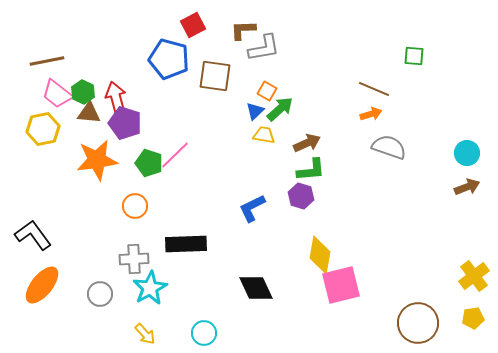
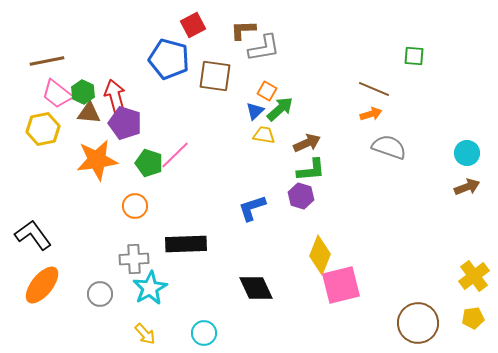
red arrow at (116, 98): moved 1 px left, 2 px up
blue L-shape at (252, 208): rotated 8 degrees clockwise
yellow diamond at (320, 255): rotated 12 degrees clockwise
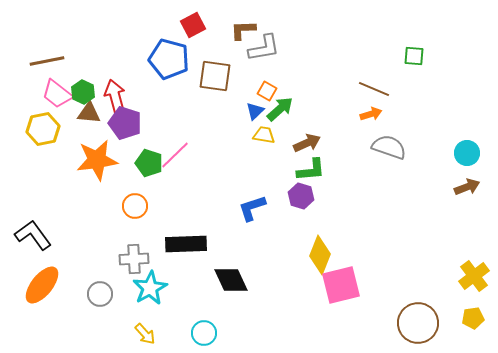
black diamond at (256, 288): moved 25 px left, 8 px up
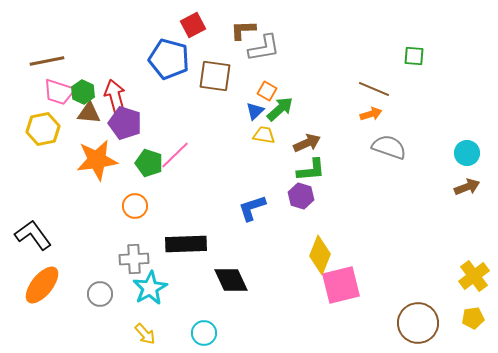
pink trapezoid at (57, 94): moved 2 px right, 2 px up; rotated 20 degrees counterclockwise
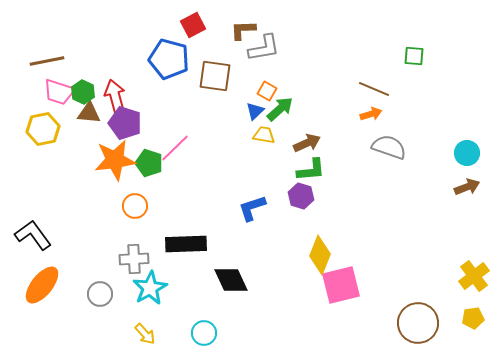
pink line at (175, 155): moved 7 px up
orange star at (97, 160): moved 18 px right
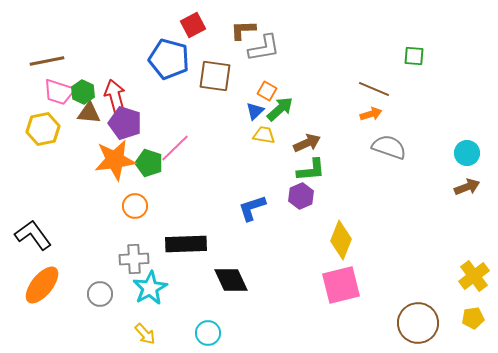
purple hexagon at (301, 196): rotated 20 degrees clockwise
yellow diamond at (320, 255): moved 21 px right, 15 px up
cyan circle at (204, 333): moved 4 px right
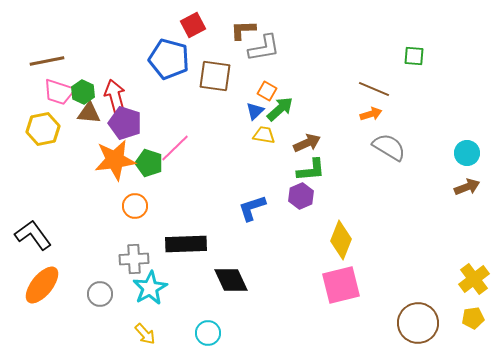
gray semicircle at (389, 147): rotated 12 degrees clockwise
yellow cross at (474, 276): moved 3 px down
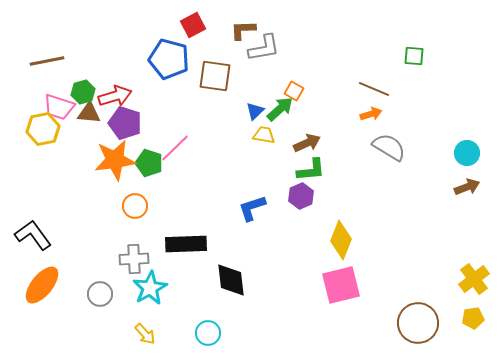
orange square at (267, 91): moved 27 px right
pink trapezoid at (59, 92): moved 15 px down
green hexagon at (83, 92): rotated 20 degrees clockwise
red arrow at (115, 96): rotated 88 degrees clockwise
black diamond at (231, 280): rotated 18 degrees clockwise
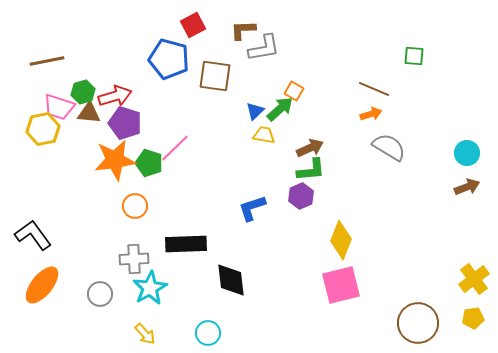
brown arrow at (307, 143): moved 3 px right, 5 px down
